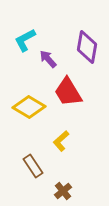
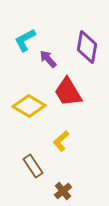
yellow diamond: moved 1 px up
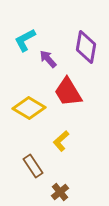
purple diamond: moved 1 px left
yellow diamond: moved 2 px down
brown cross: moved 3 px left, 1 px down
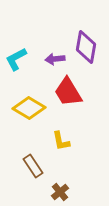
cyan L-shape: moved 9 px left, 19 px down
purple arrow: moved 7 px right; rotated 54 degrees counterclockwise
yellow L-shape: rotated 60 degrees counterclockwise
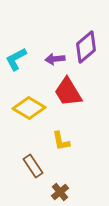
purple diamond: rotated 40 degrees clockwise
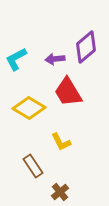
yellow L-shape: moved 1 px down; rotated 15 degrees counterclockwise
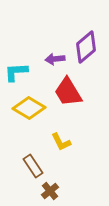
cyan L-shape: moved 13 px down; rotated 25 degrees clockwise
brown cross: moved 10 px left, 1 px up
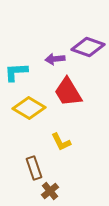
purple diamond: moved 2 px right; rotated 60 degrees clockwise
brown rectangle: moved 1 px right, 2 px down; rotated 15 degrees clockwise
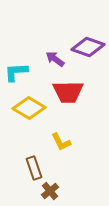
purple arrow: rotated 42 degrees clockwise
red trapezoid: rotated 60 degrees counterclockwise
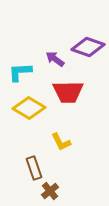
cyan L-shape: moved 4 px right
